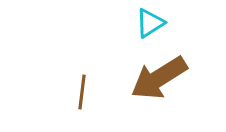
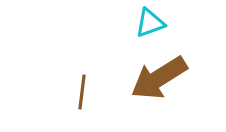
cyan triangle: rotated 12 degrees clockwise
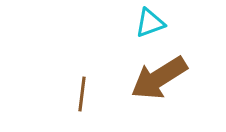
brown line: moved 2 px down
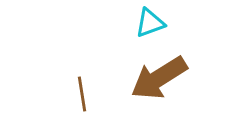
brown line: rotated 16 degrees counterclockwise
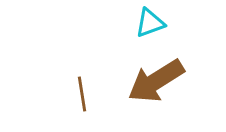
brown arrow: moved 3 px left, 3 px down
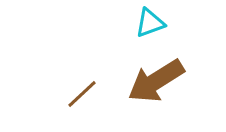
brown line: rotated 56 degrees clockwise
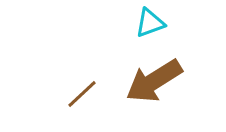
brown arrow: moved 2 px left
